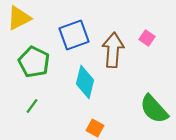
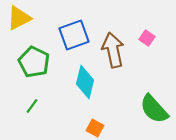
brown arrow: rotated 16 degrees counterclockwise
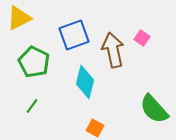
pink square: moved 5 px left
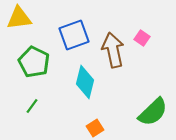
yellow triangle: rotated 20 degrees clockwise
green semicircle: moved 1 px left, 3 px down; rotated 92 degrees counterclockwise
orange square: rotated 30 degrees clockwise
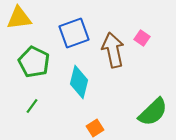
blue square: moved 2 px up
cyan diamond: moved 6 px left
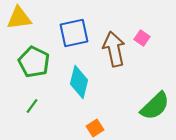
blue square: rotated 8 degrees clockwise
brown arrow: moved 1 px right, 1 px up
green semicircle: moved 2 px right, 6 px up
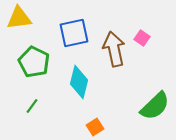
orange square: moved 1 px up
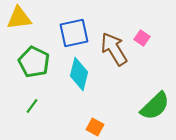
brown arrow: rotated 20 degrees counterclockwise
cyan diamond: moved 8 px up
orange square: rotated 30 degrees counterclockwise
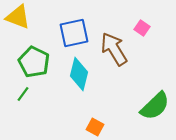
yellow triangle: moved 1 px left, 1 px up; rotated 28 degrees clockwise
pink square: moved 10 px up
green line: moved 9 px left, 12 px up
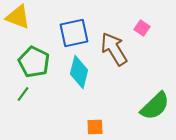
cyan diamond: moved 2 px up
orange square: rotated 30 degrees counterclockwise
